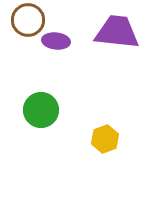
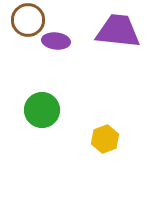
purple trapezoid: moved 1 px right, 1 px up
green circle: moved 1 px right
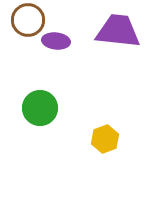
green circle: moved 2 px left, 2 px up
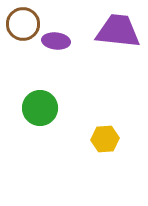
brown circle: moved 5 px left, 4 px down
yellow hexagon: rotated 16 degrees clockwise
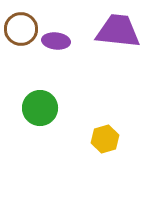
brown circle: moved 2 px left, 5 px down
yellow hexagon: rotated 12 degrees counterclockwise
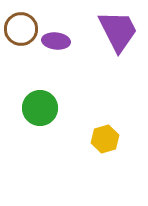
purple trapezoid: rotated 57 degrees clockwise
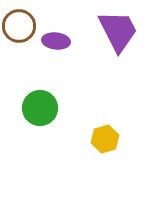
brown circle: moved 2 px left, 3 px up
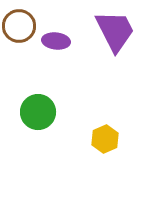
purple trapezoid: moved 3 px left
green circle: moved 2 px left, 4 px down
yellow hexagon: rotated 8 degrees counterclockwise
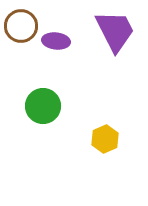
brown circle: moved 2 px right
green circle: moved 5 px right, 6 px up
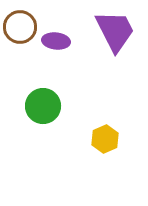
brown circle: moved 1 px left, 1 px down
